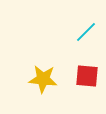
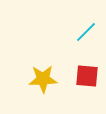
yellow star: rotated 8 degrees counterclockwise
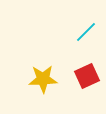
red square: rotated 30 degrees counterclockwise
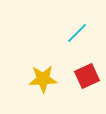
cyan line: moved 9 px left, 1 px down
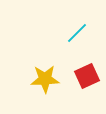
yellow star: moved 2 px right
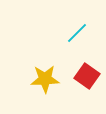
red square: rotated 30 degrees counterclockwise
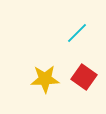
red square: moved 3 px left, 1 px down
